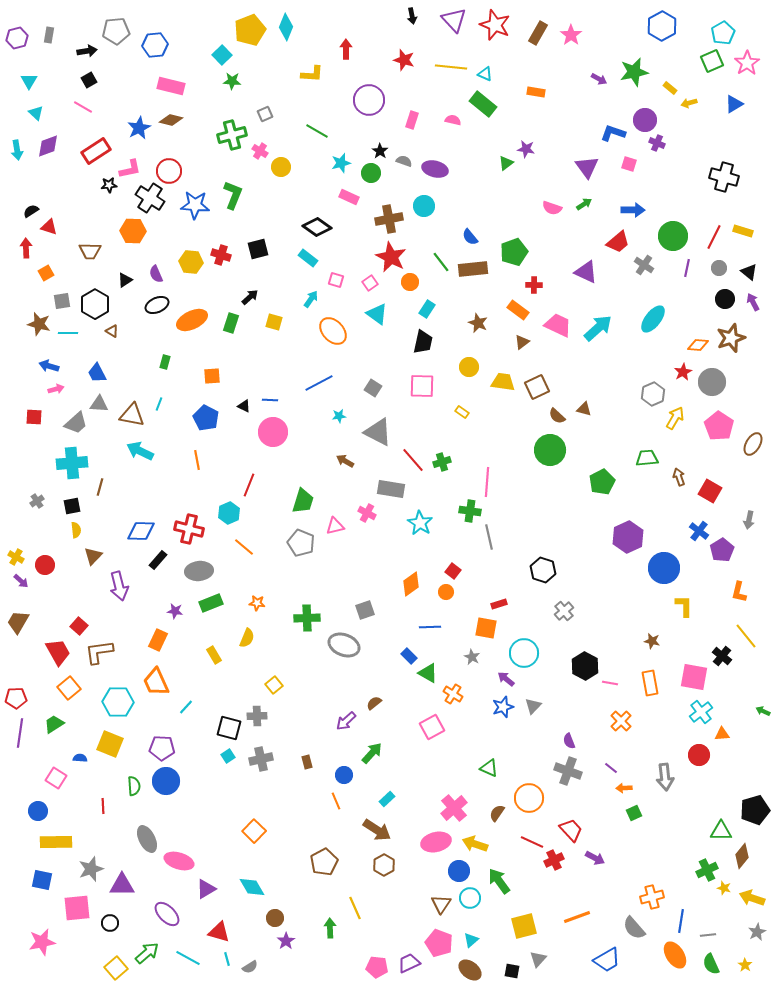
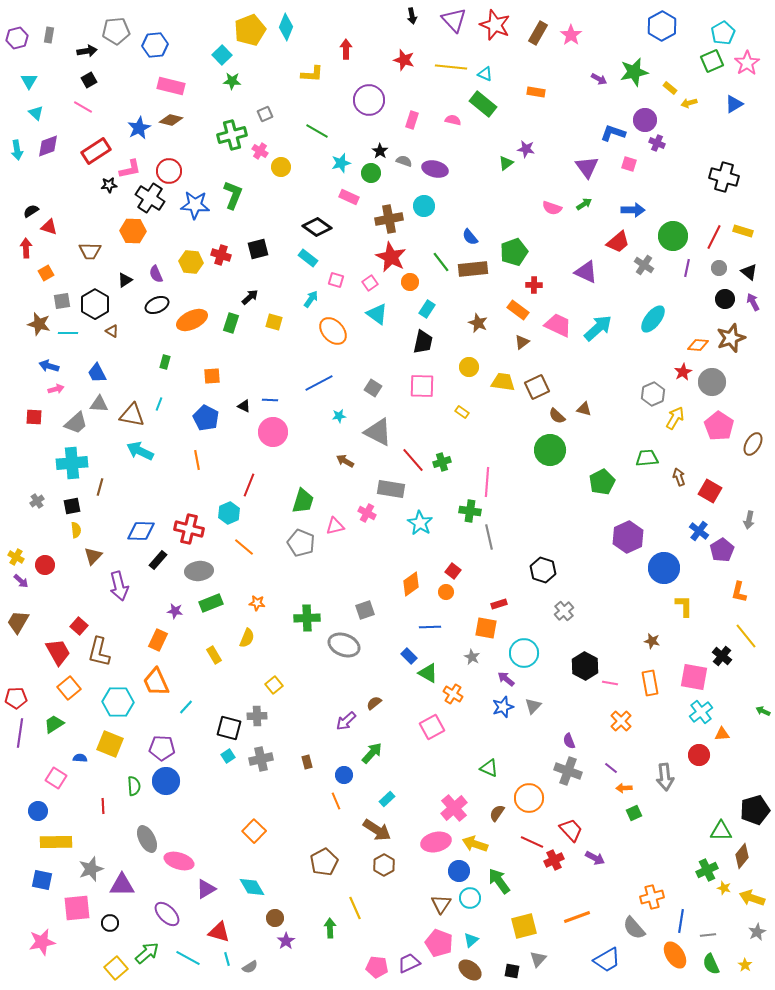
brown L-shape at (99, 652): rotated 68 degrees counterclockwise
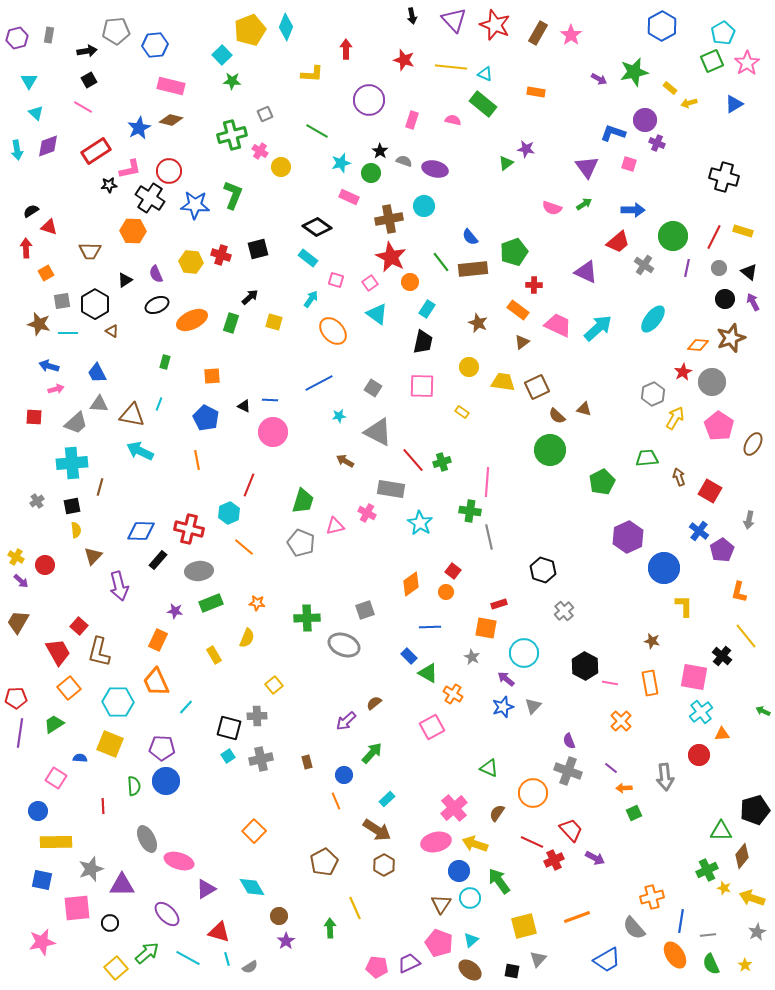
orange circle at (529, 798): moved 4 px right, 5 px up
brown circle at (275, 918): moved 4 px right, 2 px up
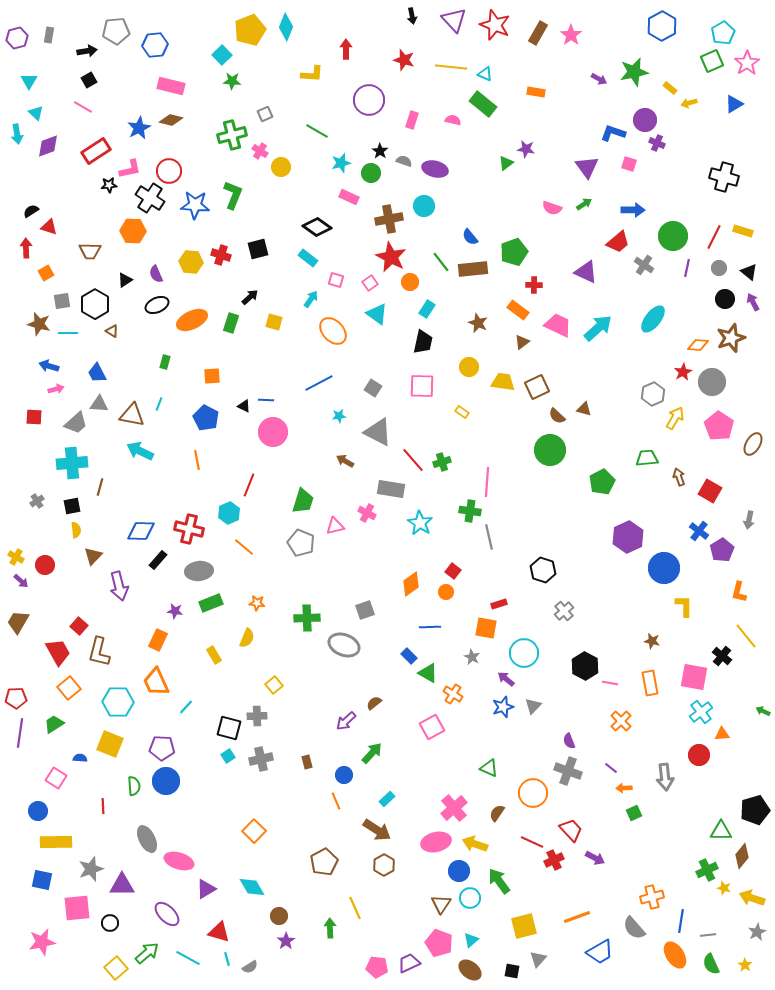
cyan arrow at (17, 150): moved 16 px up
blue line at (270, 400): moved 4 px left
blue trapezoid at (607, 960): moved 7 px left, 8 px up
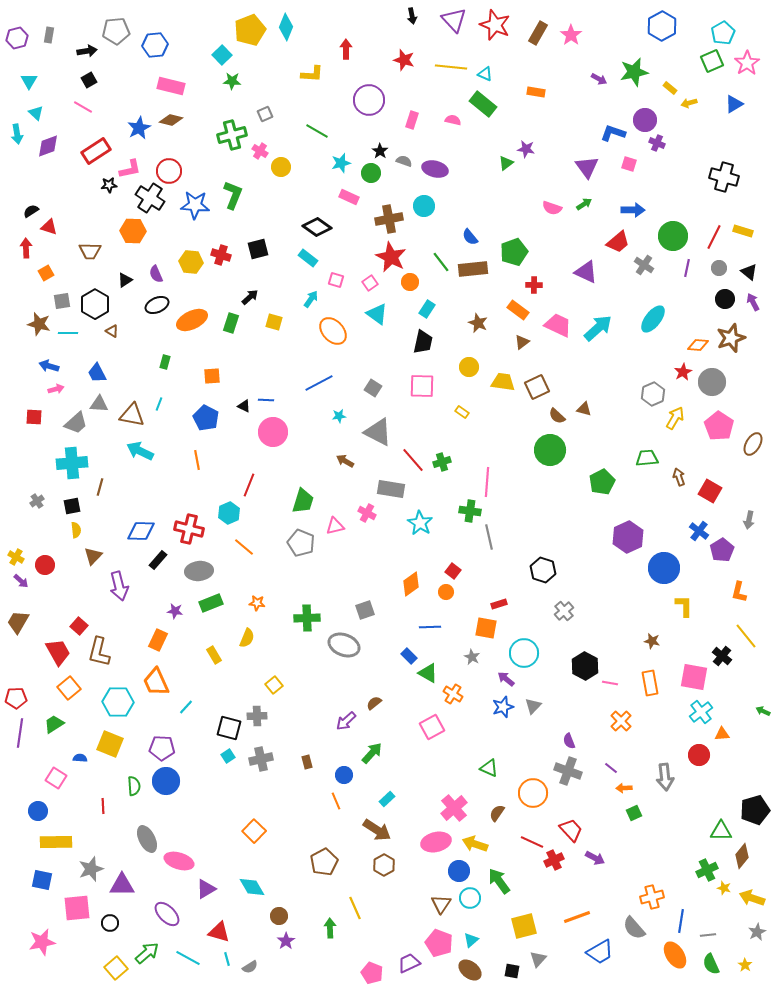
pink pentagon at (377, 967): moved 5 px left, 6 px down; rotated 15 degrees clockwise
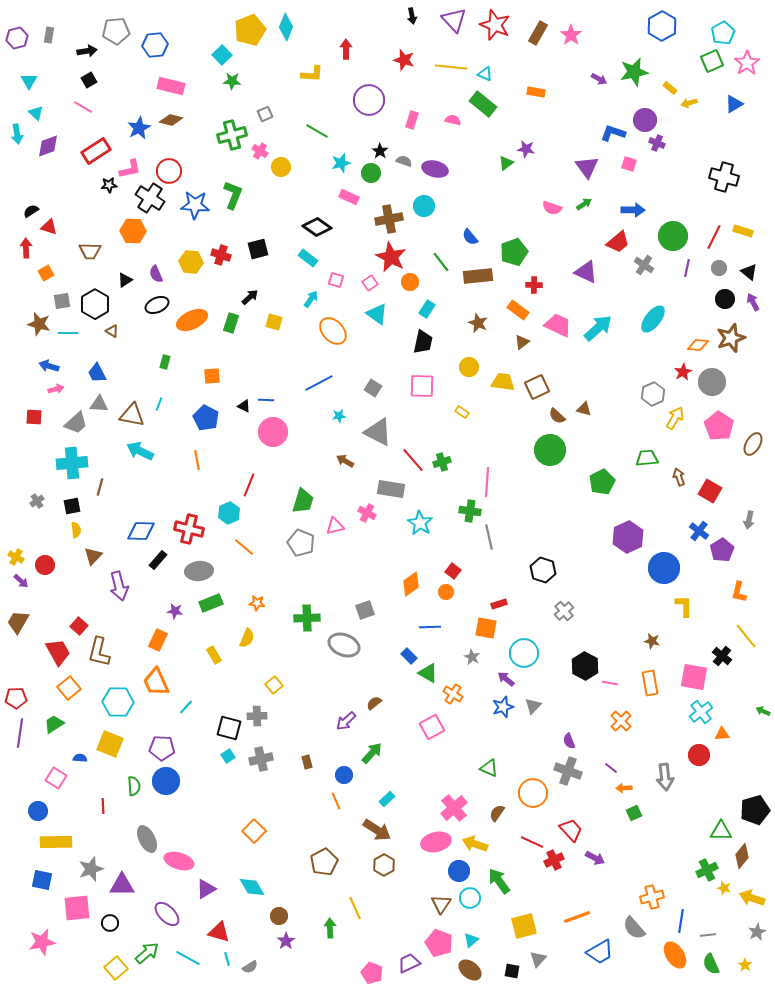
brown rectangle at (473, 269): moved 5 px right, 7 px down
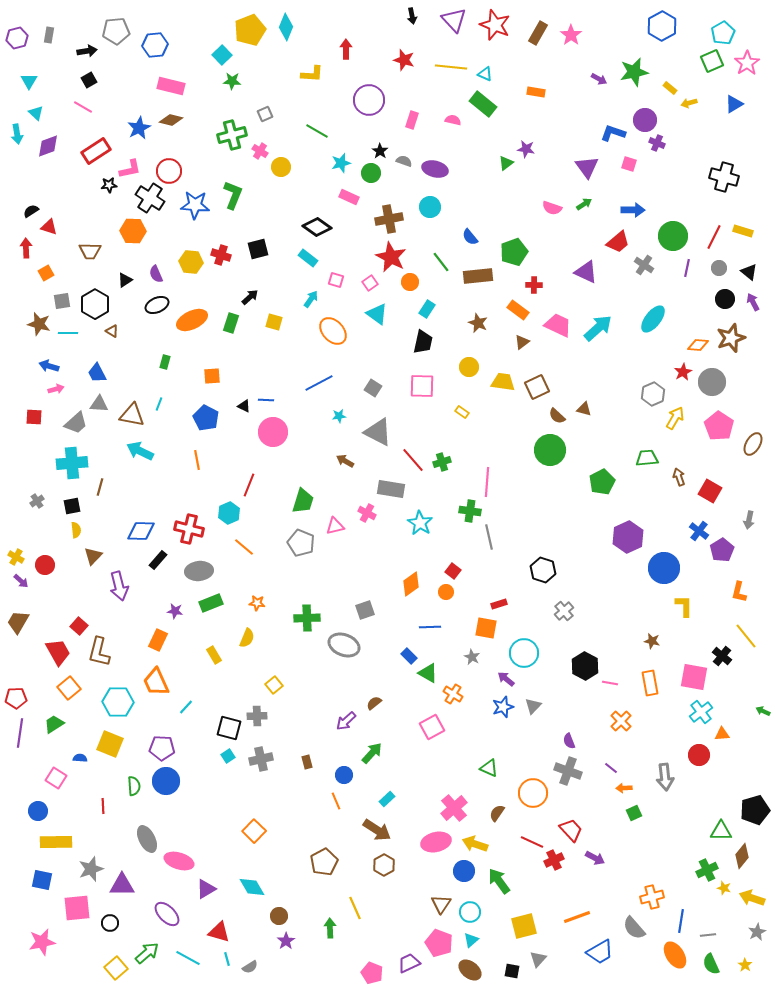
cyan circle at (424, 206): moved 6 px right, 1 px down
blue circle at (459, 871): moved 5 px right
cyan circle at (470, 898): moved 14 px down
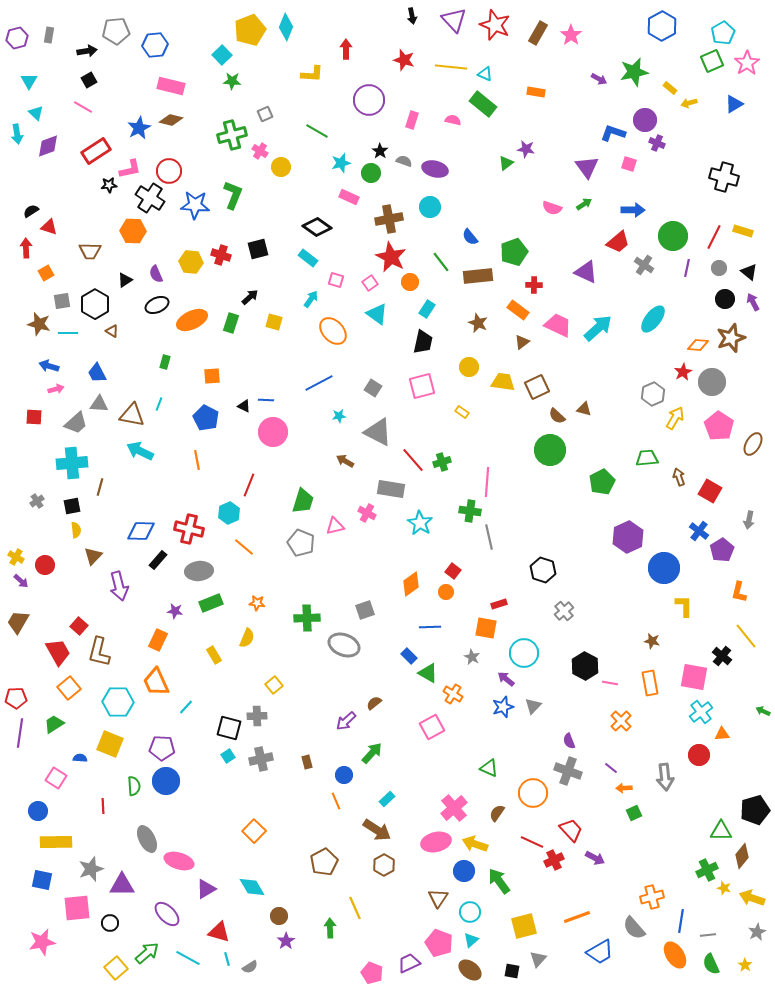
pink square at (422, 386): rotated 16 degrees counterclockwise
brown triangle at (441, 904): moved 3 px left, 6 px up
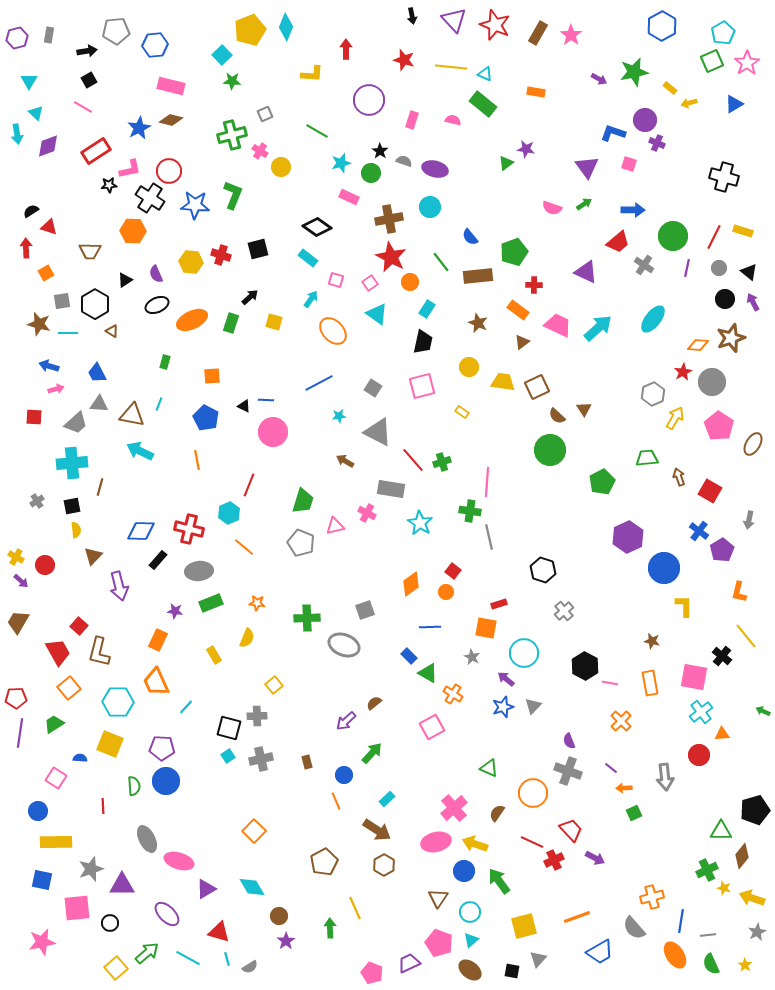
brown triangle at (584, 409): rotated 42 degrees clockwise
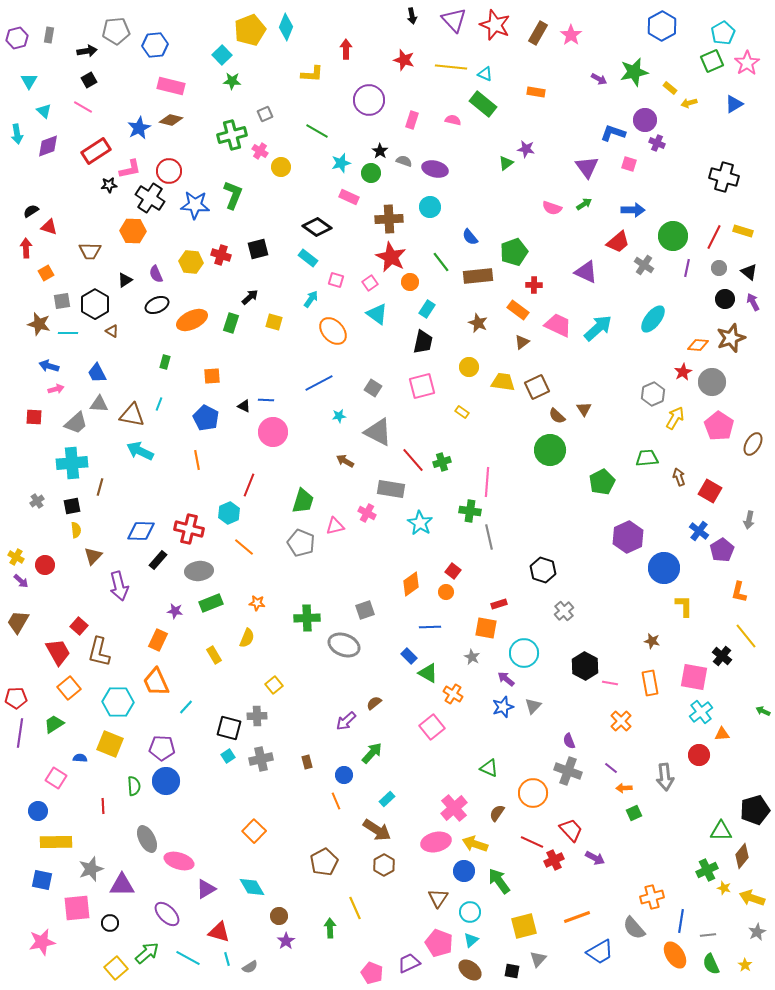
cyan triangle at (36, 113): moved 8 px right, 2 px up
brown cross at (389, 219): rotated 8 degrees clockwise
pink square at (432, 727): rotated 10 degrees counterclockwise
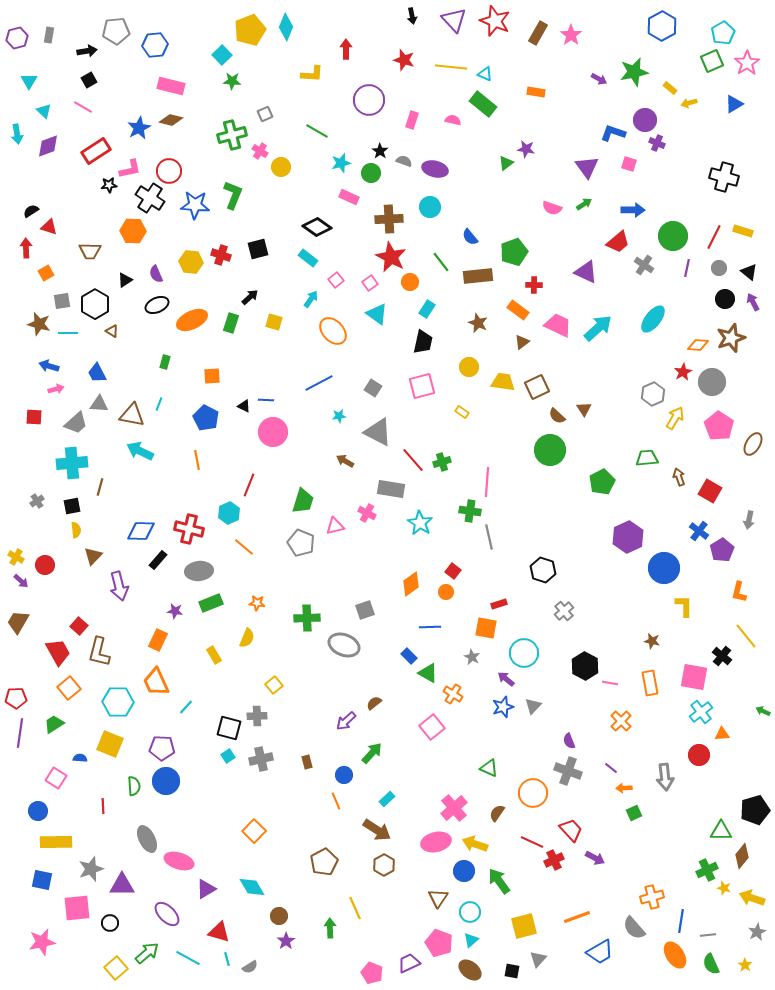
red star at (495, 25): moved 4 px up
pink square at (336, 280): rotated 35 degrees clockwise
